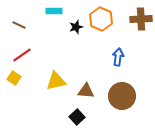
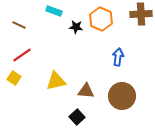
cyan rectangle: rotated 21 degrees clockwise
brown cross: moved 5 px up
black star: rotated 24 degrees clockwise
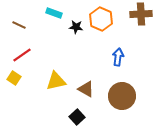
cyan rectangle: moved 2 px down
brown triangle: moved 2 px up; rotated 24 degrees clockwise
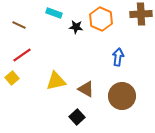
yellow square: moved 2 px left; rotated 16 degrees clockwise
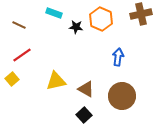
brown cross: rotated 10 degrees counterclockwise
yellow square: moved 1 px down
black square: moved 7 px right, 2 px up
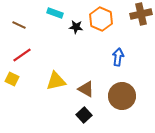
cyan rectangle: moved 1 px right
yellow square: rotated 24 degrees counterclockwise
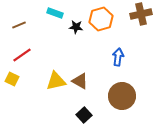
orange hexagon: rotated 20 degrees clockwise
brown line: rotated 48 degrees counterclockwise
brown triangle: moved 6 px left, 8 px up
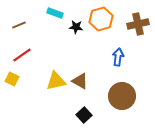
brown cross: moved 3 px left, 10 px down
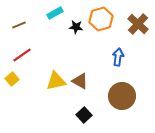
cyan rectangle: rotated 49 degrees counterclockwise
brown cross: rotated 35 degrees counterclockwise
yellow square: rotated 24 degrees clockwise
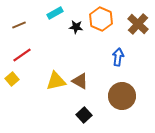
orange hexagon: rotated 20 degrees counterclockwise
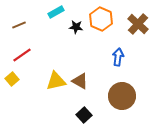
cyan rectangle: moved 1 px right, 1 px up
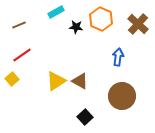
yellow triangle: rotated 20 degrees counterclockwise
black square: moved 1 px right, 2 px down
